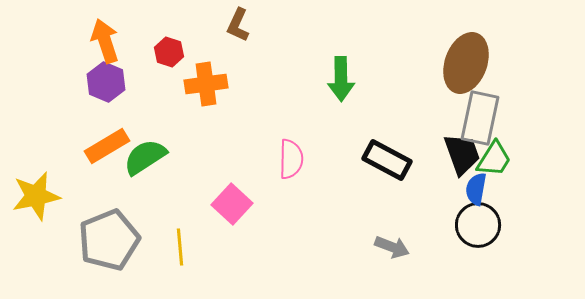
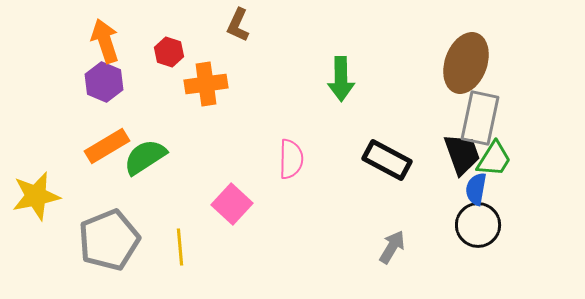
purple hexagon: moved 2 px left
gray arrow: rotated 80 degrees counterclockwise
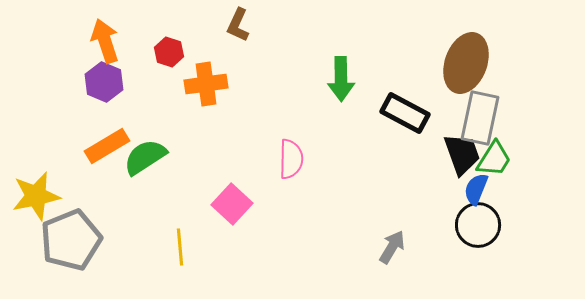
black rectangle: moved 18 px right, 47 px up
blue semicircle: rotated 12 degrees clockwise
gray pentagon: moved 38 px left
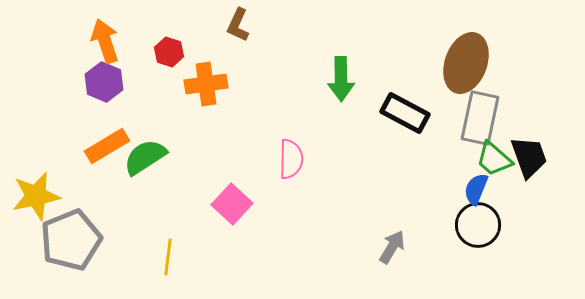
black trapezoid: moved 67 px right, 3 px down
green trapezoid: rotated 99 degrees clockwise
yellow line: moved 12 px left, 10 px down; rotated 12 degrees clockwise
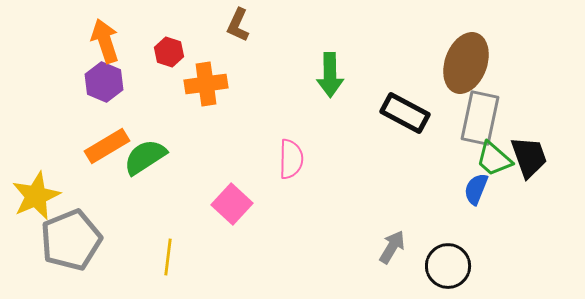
green arrow: moved 11 px left, 4 px up
yellow star: rotated 12 degrees counterclockwise
black circle: moved 30 px left, 41 px down
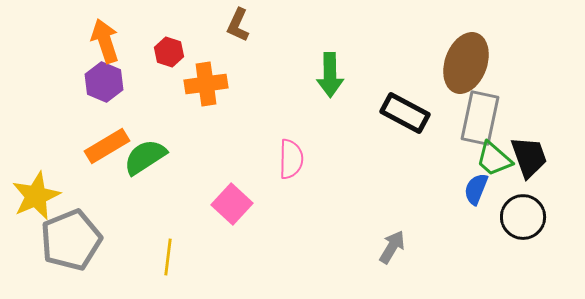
black circle: moved 75 px right, 49 px up
